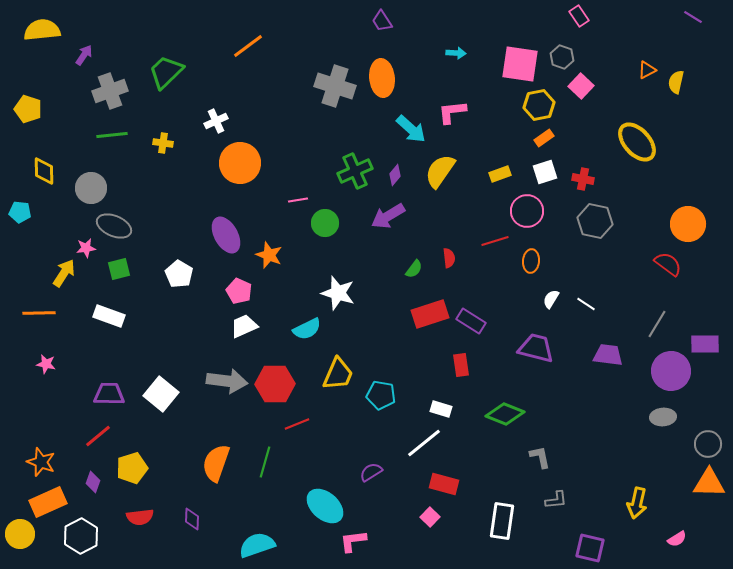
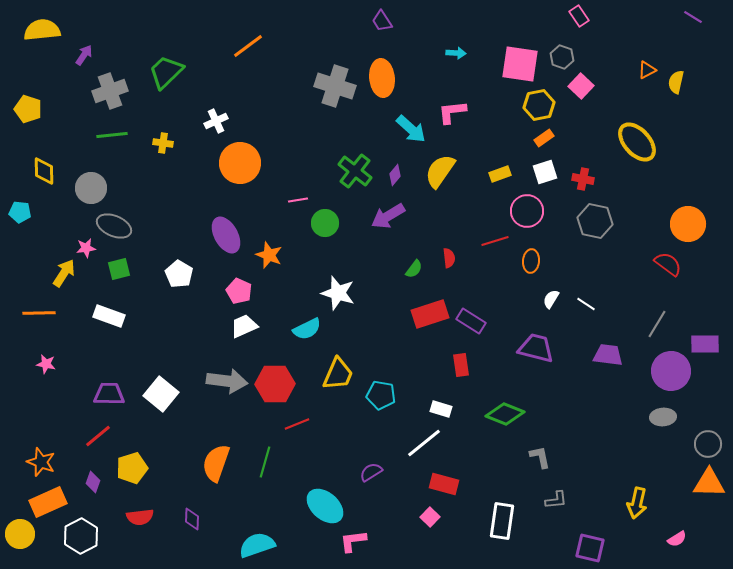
green cross at (355, 171): rotated 28 degrees counterclockwise
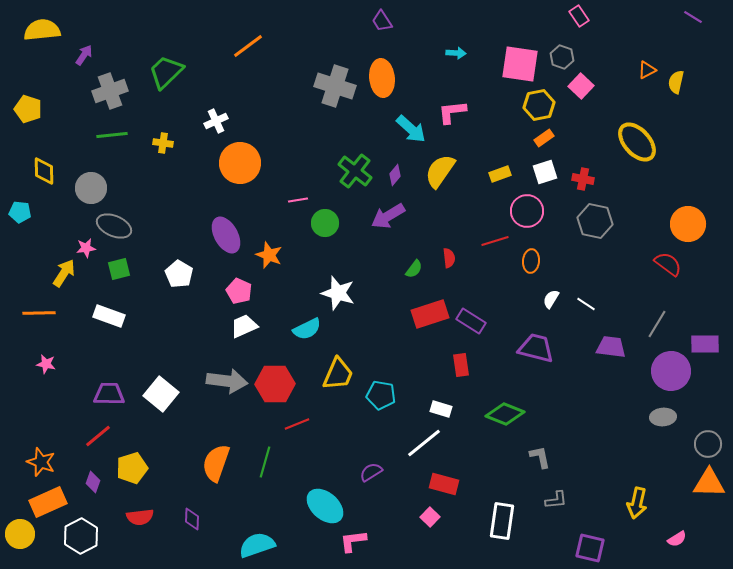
purple trapezoid at (608, 355): moved 3 px right, 8 px up
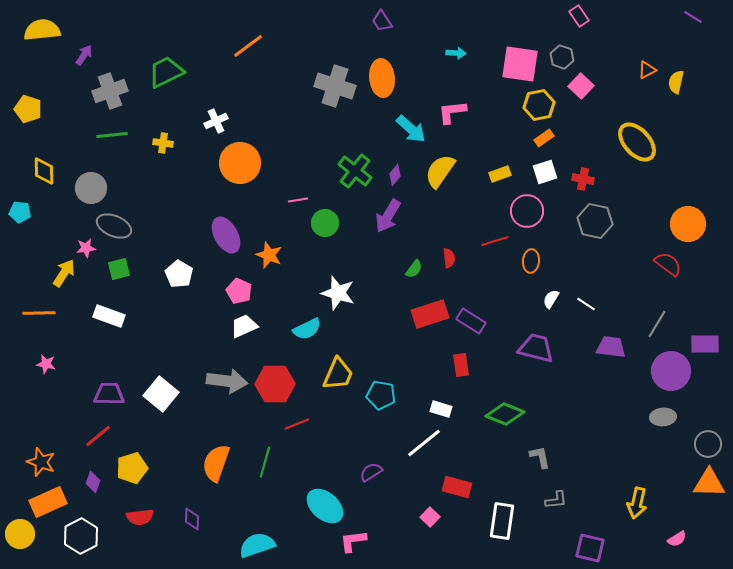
green trapezoid at (166, 72): rotated 18 degrees clockwise
purple arrow at (388, 216): rotated 28 degrees counterclockwise
red rectangle at (444, 484): moved 13 px right, 3 px down
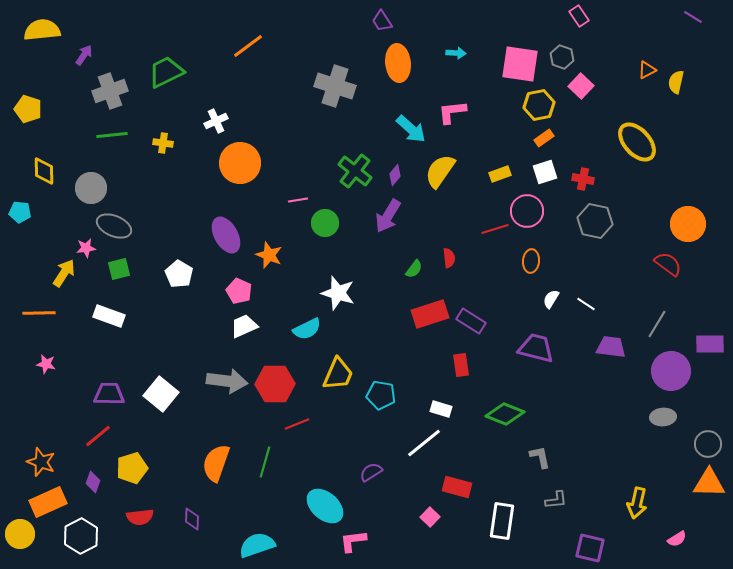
orange ellipse at (382, 78): moved 16 px right, 15 px up
red line at (495, 241): moved 12 px up
purple rectangle at (705, 344): moved 5 px right
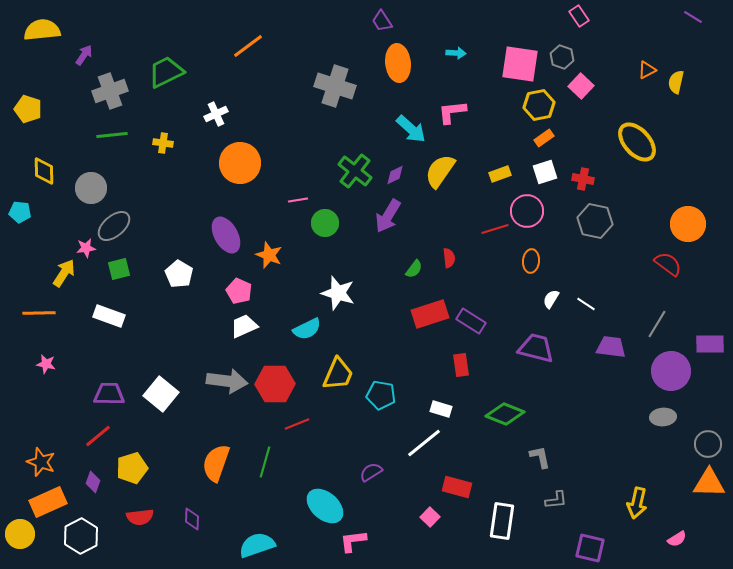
white cross at (216, 121): moved 7 px up
purple diamond at (395, 175): rotated 25 degrees clockwise
gray ellipse at (114, 226): rotated 64 degrees counterclockwise
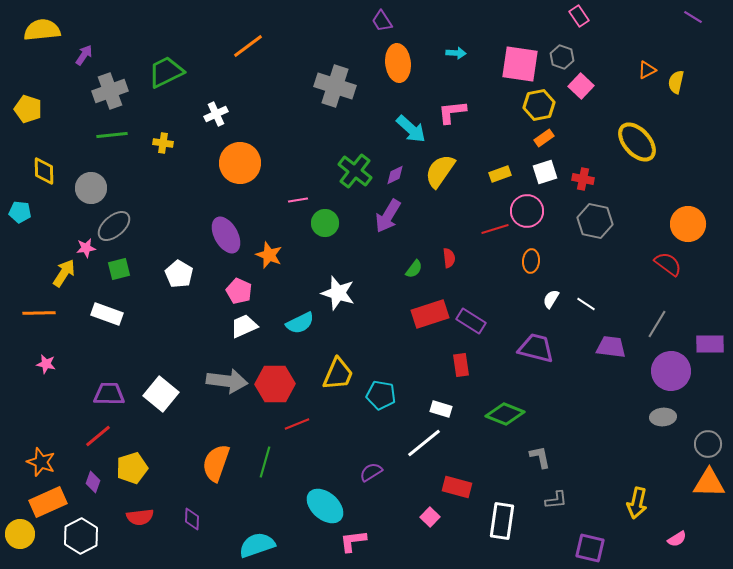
white rectangle at (109, 316): moved 2 px left, 2 px up
cyan semicircle at (307, 329): moved 7 px left, 6 px up
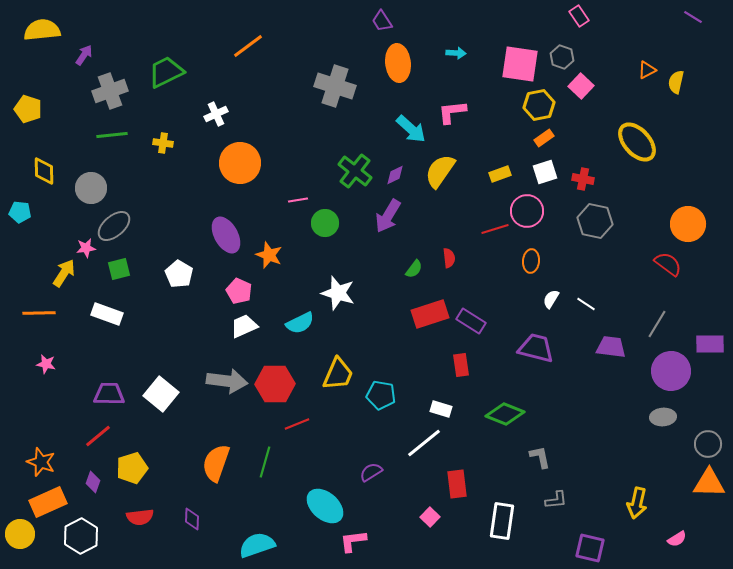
red rectangle at (457, 487): moved 3 px up; rotated 68 degrees clockwise
